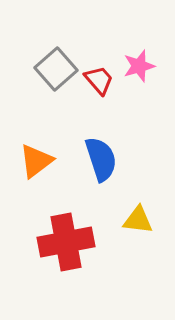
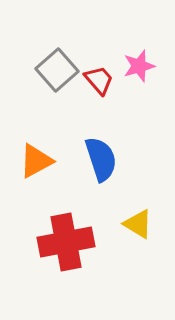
gray square: moved 1 px right, 1 px down
orange triangle: rotated 9 degrees clockwise
yellow triangle: moved 4 px down; rotated 24 degrees clockwise
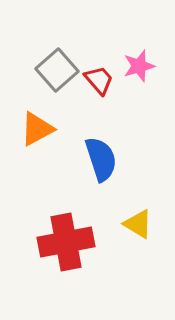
orange triangle: moved 1 px right, 32 px up
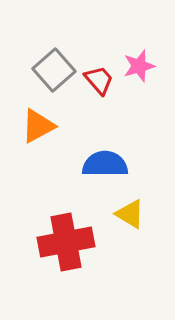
gray square: moved 3 px left
orange triangle: moved 1 px right, 3 px up
blue semicircle: moved 4 px right, 5 px down; rotated 72 degrees counterclockwise
yellow triangle: moved 8 px left, 10 px up
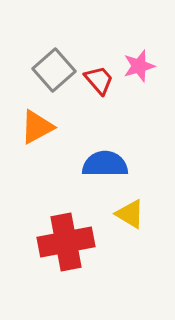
orange triangle: moved 1 px left, 1 px down
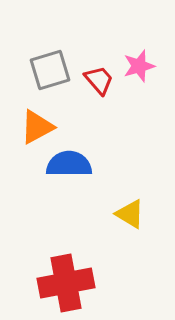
gray square: moved 4 px left; rotated 24 degrees clockwise
blue semicircle: moved 36 px left
red cross: moved 41 px down
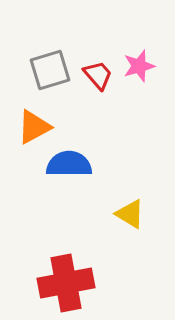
red trapezoid: moved 1 px left, 5 px up
orange triangle: moved 3 px left
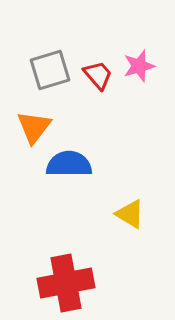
orange triangle: rotated 24 degrees counterclockwise
